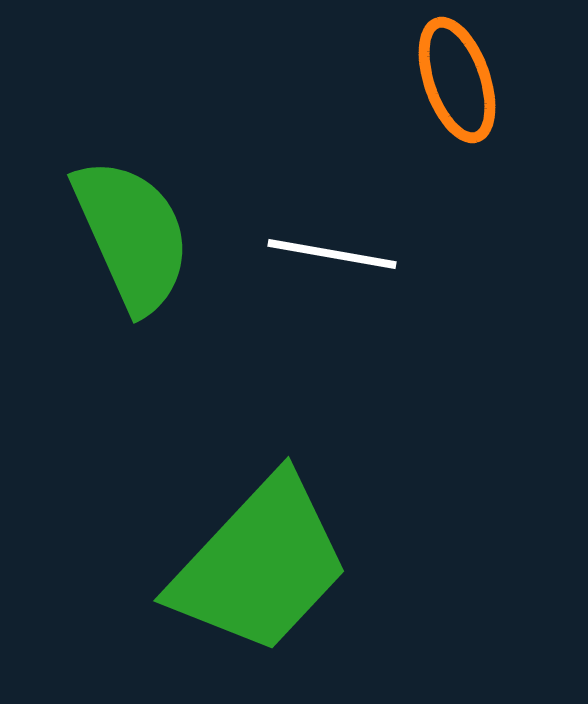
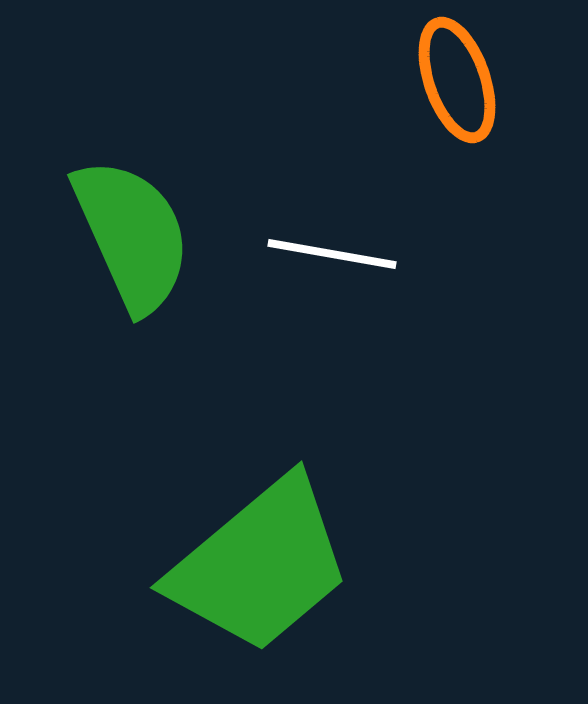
green trapezoid: rotated 7 degrees clockwise
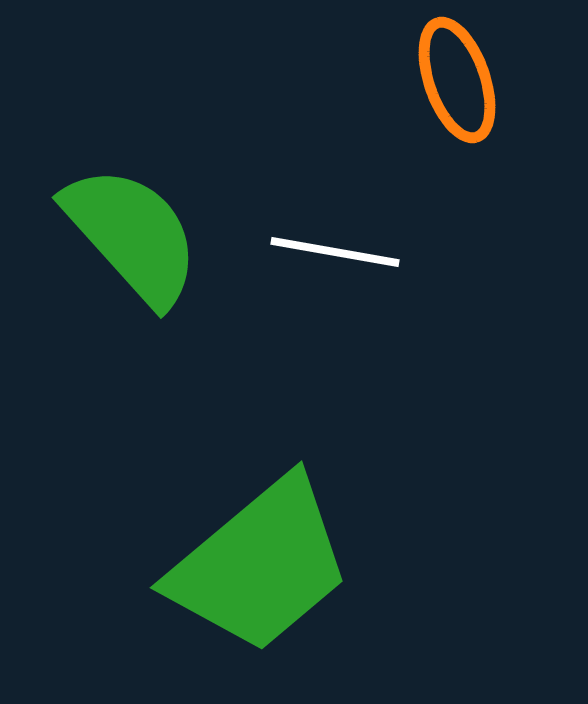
green semicircle: rotated 18 degrees counterclockwise
white line: moved 3 px right, 2 px up
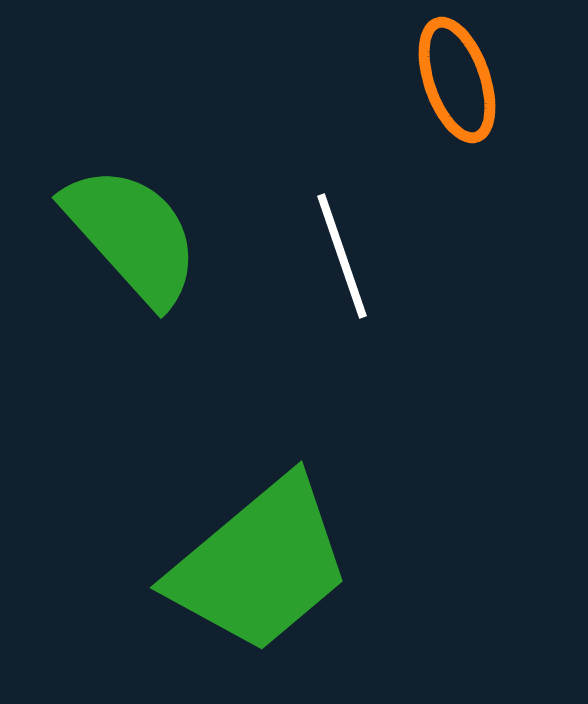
white line: moved 7 px right, 4 px down; rotated 61 degrees clockwise
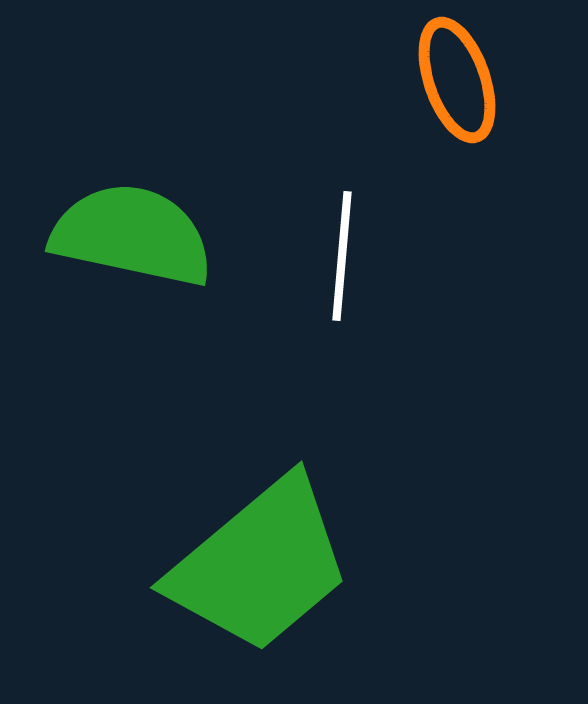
green semicircle: rotated 36 degrees counterclockwise
white line: rotated 24 degrees clockwise
